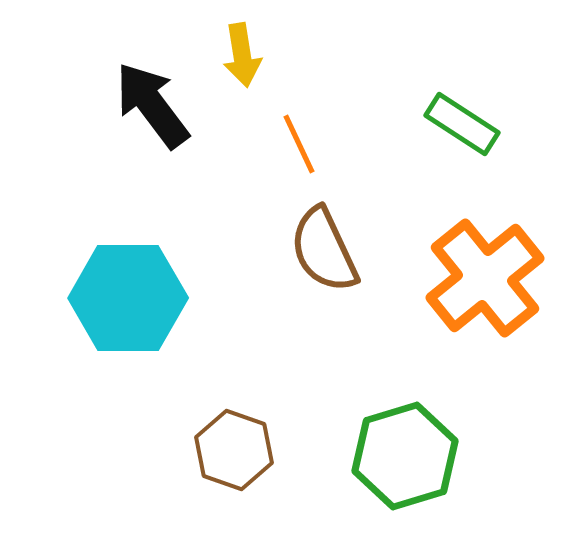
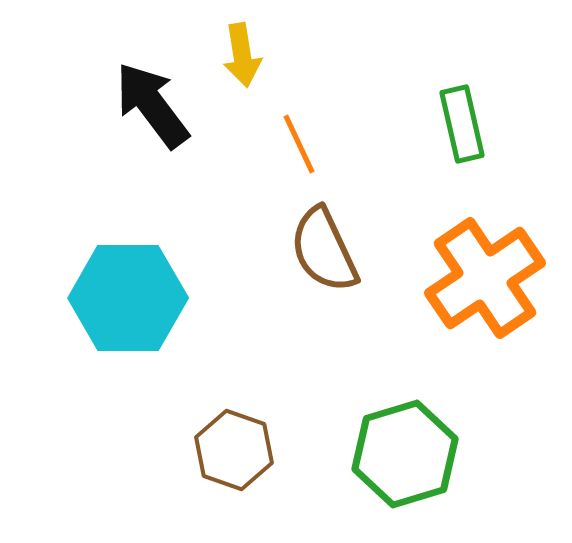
green rectangle: rotated 44 degrees clockwise
orange cross: rotated 5 degrees clockwise
green hexagon: moved 2 px up
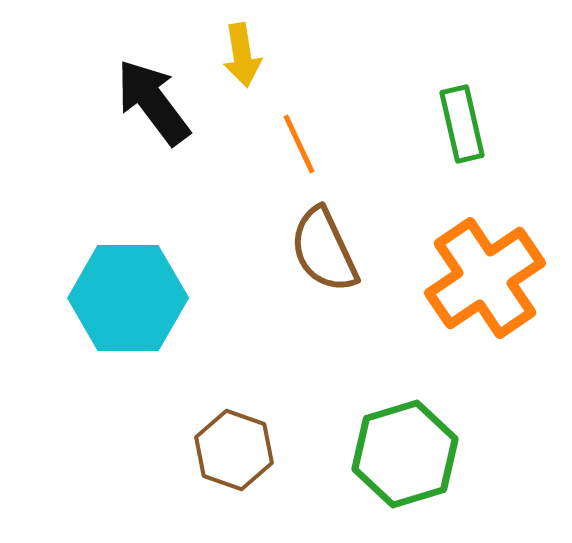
black arrow: moved 1 px right, 3 px up
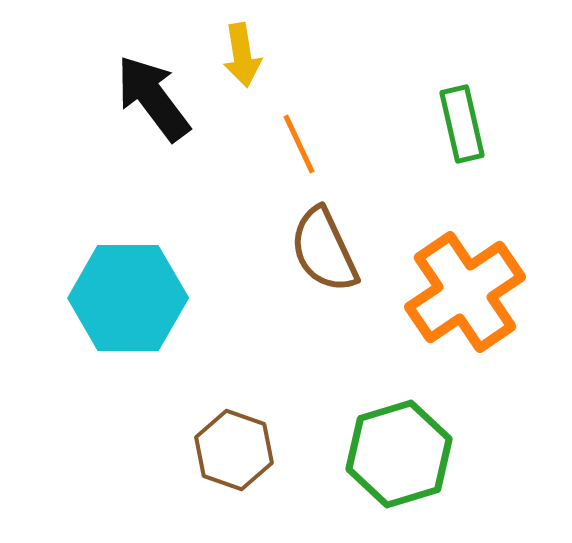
black arrow: moved 4 px up
orange cross: moved 20 px left, 14 px down
green hexagon: moved 6 px left
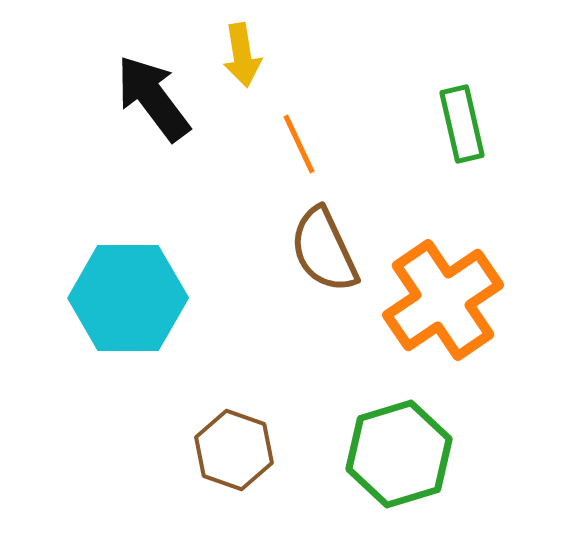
orange cross: moved 22 px left, 8 px down
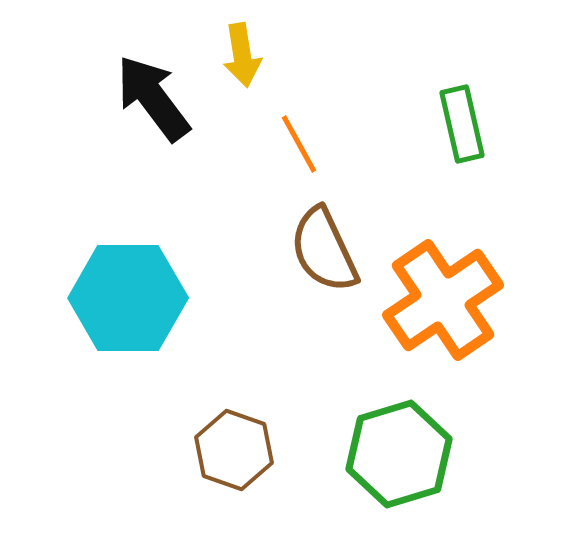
orange line: rotated 4 degrees counterclockwise
